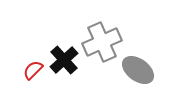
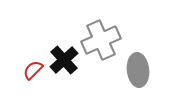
gray cross: moved 1 px left, 2 px up
gray ellipse: rotated 48 degrees clockwise
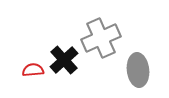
gray cross: moved 2 px up
red semicircle: rotated 40 degrees clockwise
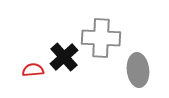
gray cross: rotated 27 degrees clockwise
black cross: moved 3 px up
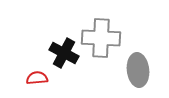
black cross: moved 4 px up; rotated 20 degrees counterclockwise
red semicircle: moved 4 px right, 8 px down
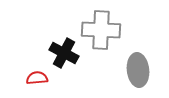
gray cross: moved 8 px up
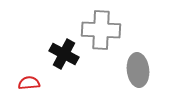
black cross: moved 1 px down
red semicircle: moved 8 px left, 5 px down
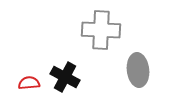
black cross: moved 1 px right, 23 px down
